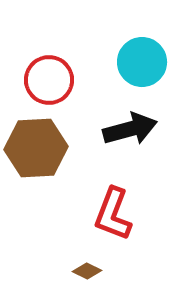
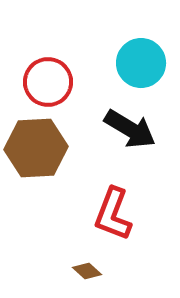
cyan circle: moved 1 px left, 1 px down
red circle: moved 1 px left, 2 px down
black arrow: rotated 46 degrees clockwise
brown diamond: rotated 16 degrees clockwise
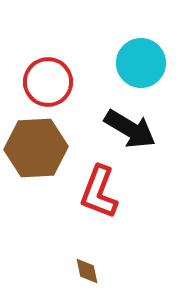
red L-shape: moved 14 px left, 22 px up
brown diamond: rotated 36 degrees clockwise
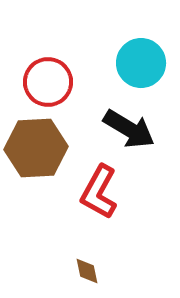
black arrow: moved 1 px left
red L-shape: rotated 8 degrees clockwise
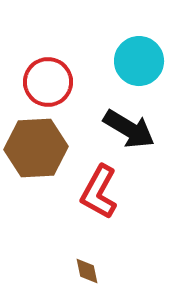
cyan circle: moved 2 px left, 2 px up
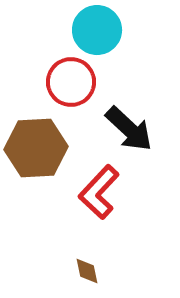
cyan circle: moved 42 px left, 31 px up
red circle: moved 23 px right
black arrow: rotated 12 degrees clockwise
red L-shape: rotated 14 degrees clockwise
